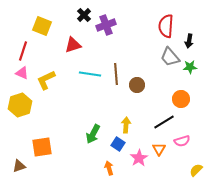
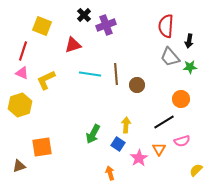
orange arrow: moved 1 px right, 5 px down
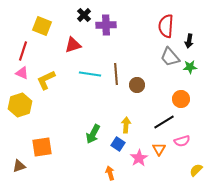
purple cross: rotated 18 degrees clockwise
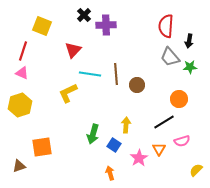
red triangle: moved 5 px down; rotated 30 degrees counterclockwise
yellow L-shape: moved 22 px right, 13 px down
orange circle: moved 2 px left
green arrow: rotated 12 degrees counterclockwise
blue square: moved 4 px left, 1 px down
